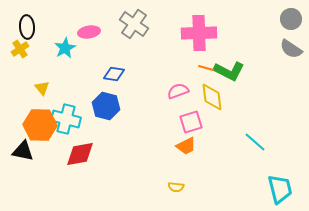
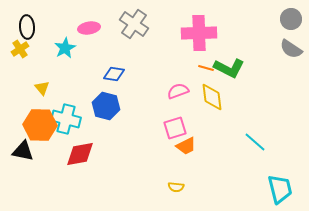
pink ellipse: moved 4 px up
green L-shape: moved 3 px up
pink square: moved 16 px left, 6 px down
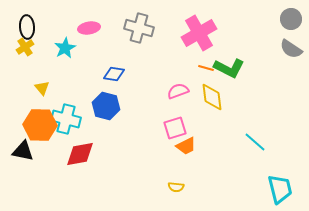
gray cross: moved 5 px right, 4 px down; rotated 20 degrees counterclockwise
pink cross: rotated 28 degrees counterclockwise
yellow cross: moved 5 px right, 2 px up
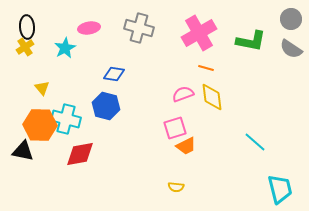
green L-shape: moved 22 px right, 27 px up; rotated 16 degrees counterclockwise
pink semicircle: moved 5 px right, 3 px down
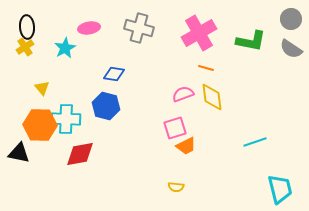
cyan cross: rotated 12 degrees counterclockwise
cyan line: rotated 60 degrees counterclockwise
black triangle: moved 4 px left, 2 px down
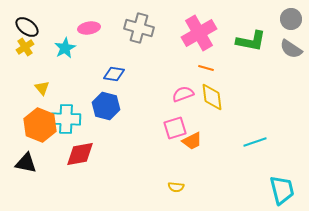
black ellipse: rotated 50 degrees counterclockwise
orange hexagon: rotated 20 degrees clockwise
orange trapezoid: moved 6 px right, 5 px up
black triangle: moved 7 px right, 10 px down
cyan trapezoid: moved 2 px right, 1 px down
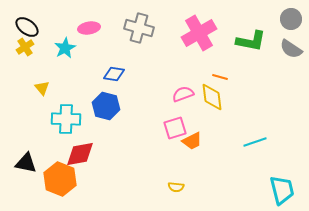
orange line: moved 14 px right, 9 px down
orange hexagon: moved 20 px right, 54 px down
